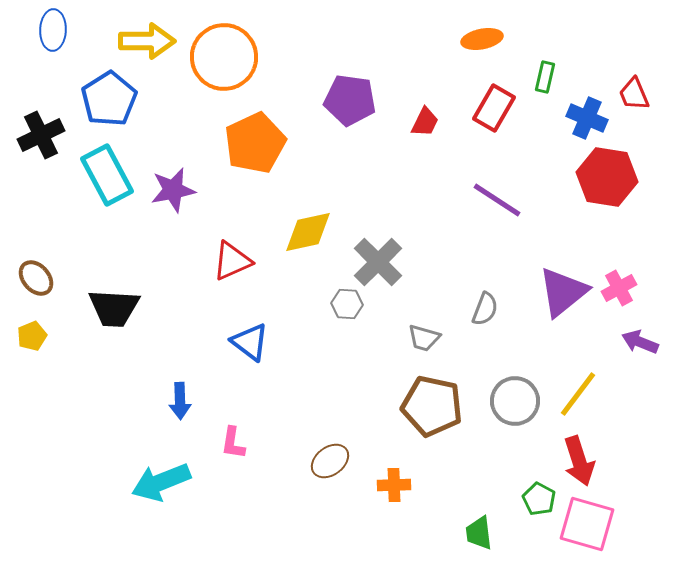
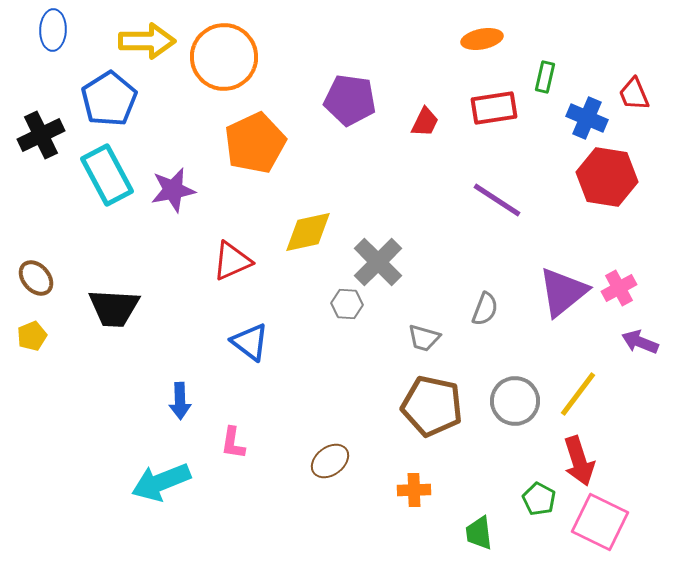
red rectangle at (494, 108): rotated 51 degrees clockwise
orange cross at (394, 485): moved 20 px right, 5 px down
pink square at (587, 524): moved 13 px right, 2 px up; rotated 10 degrees clockwise
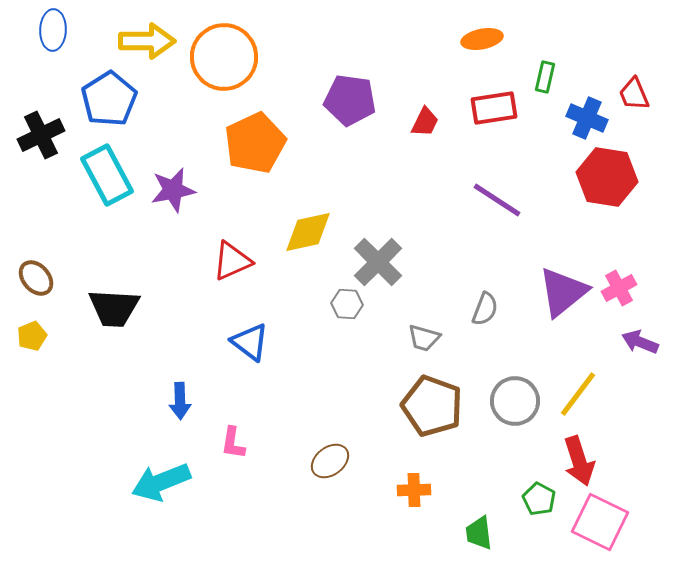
brown pentagon at (432, 406): rotated 8 degrees clockwise
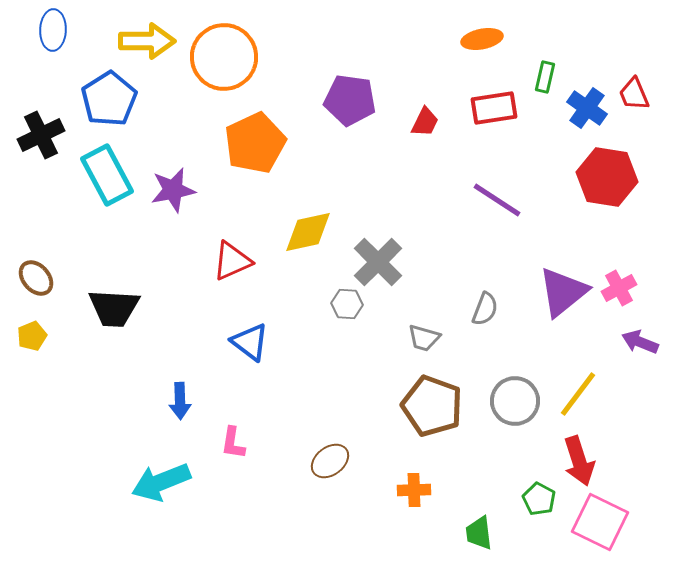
blue cross at (587, 118): moved 10 px up; rotated 12 degrees clockwise
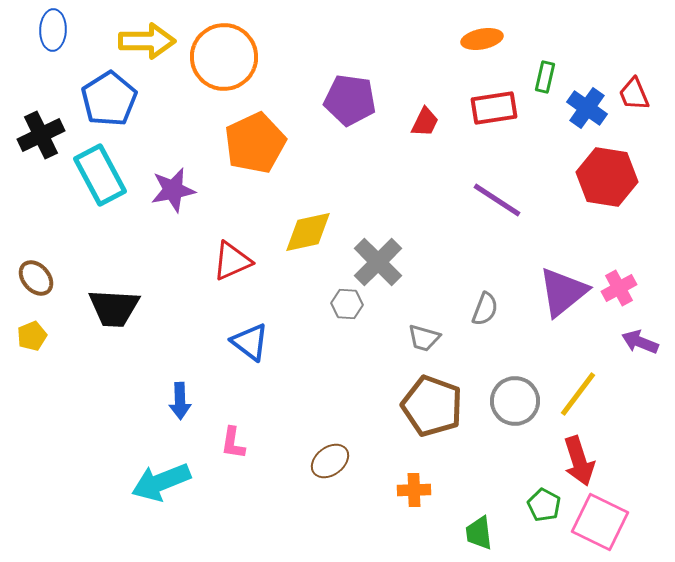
cyan rectangle at (107, 175): moved 7 px left
green pentagon at (539, 499): moved 5 px right, 6 px down
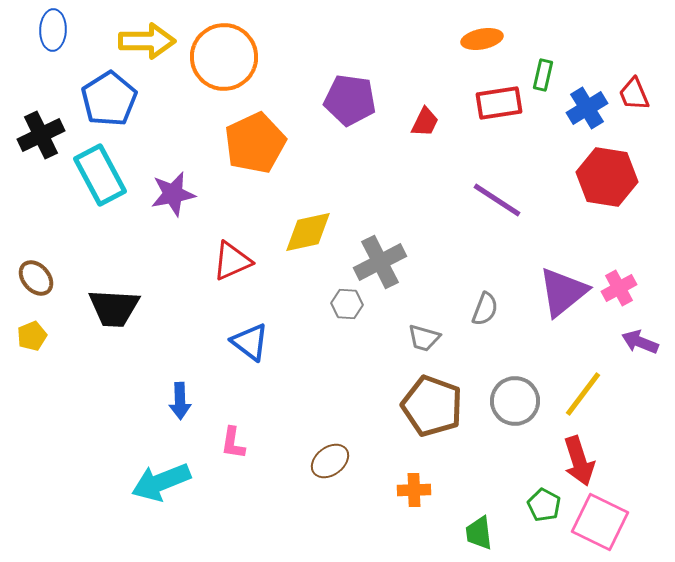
green rectangle at (545, 77): moved 2 px left, 2 px up
red rectangle at (494, 108): moved 5 px right, 5 px up
blue cross at (587, 108): rotated 24 degrees clockwise
purple star at (173, 190): moved 4 px down
gray cross at (378, 262): moved 2 px right; rotated 18 degrees clockwise
yellow line at (578, 394): moved 5 px right
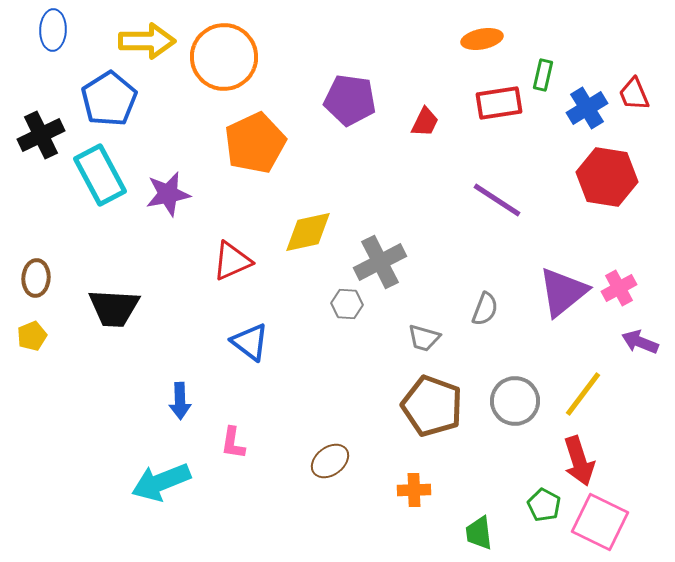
purple star at (173, 194): moved 5 px left
brown ellipse at (36, 278): rotated 45 degrees clockwise
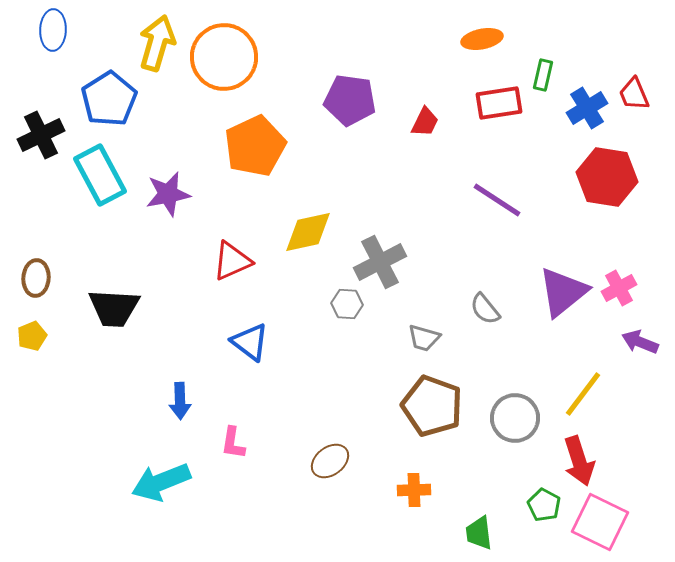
yellow arrow at (147, 41): moved 10 px right, 2 px down; rotated 74 degrees counterclockwise
orange pentagon at (255, 143): moved 3 px down
gray semicircle at (485, 309): rotated 120 degrees clockwise
gray circle at (515, 401): moved 17 px down
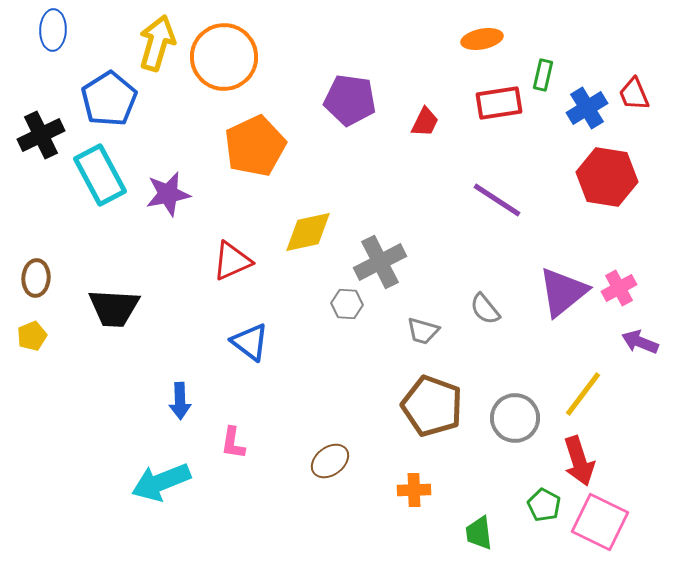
gray trapezoid at (424, 338): moved 1 px left, 7 px up
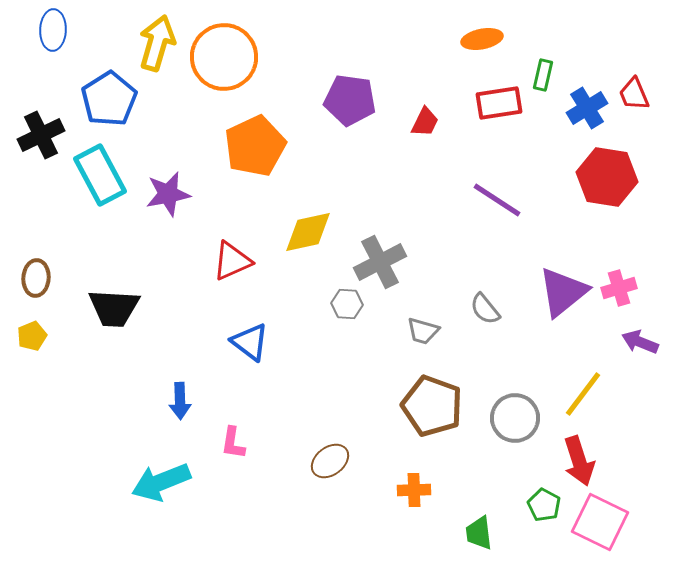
pink cross at (619, 288): rotated 12 degrees clockwise
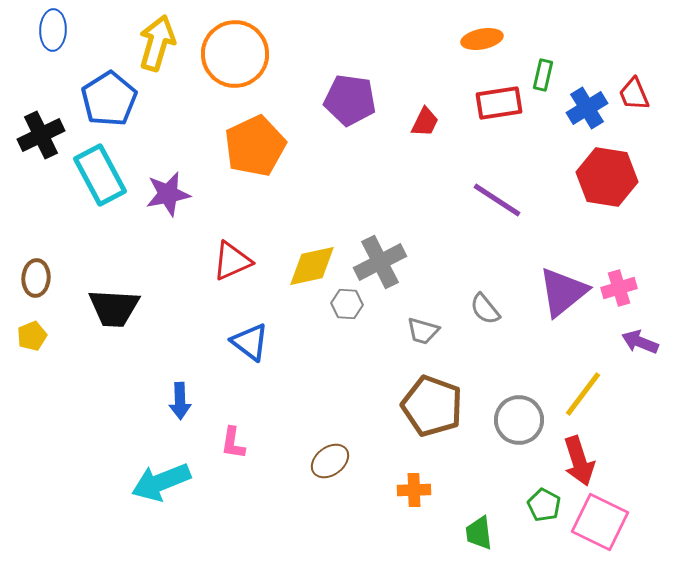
orange circle at (224, 57): moved 11 px right, 3 px up
yellow diamond at (308, 232): moved 4 px right, 34 px down
gray circle at (515, 418): moved 4 px right, 2 px down
